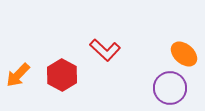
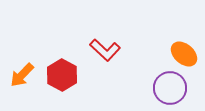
orange arrow: moved 4 px right
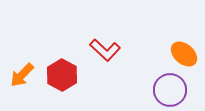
purple circle: moved 2 px down
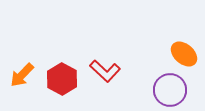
red L-shape: moved 21 px down
red hexagon: moved 4 px down
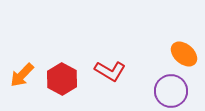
red L-shape: moved 5 px right; rotated 12 degrees counterclockwise
purple circle: moved 1 px right, 1 px down
